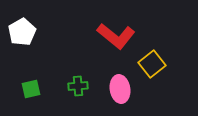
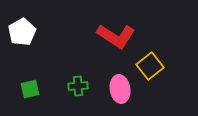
red L-shape: rotated 6 degrees counterclockwise
yellow square: moved 2 px left, 2 px down
green square: moved 1 px left
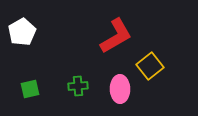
red L-shape: rotated 63 degrees counterclockwise
pink ellipse: rotated 8 degrees clockwise
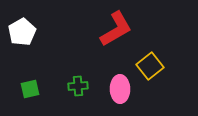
red L-shape: moved 7 px up
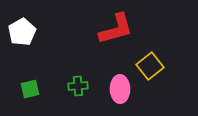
red L-shape: rotated 15 degrees clockwise
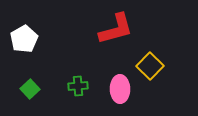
white pentagon: moved 2 px right, 7 px down
yellow square: rotated 8 degrees counterclockwise
green square: rotated 30 degrees counterclockwise
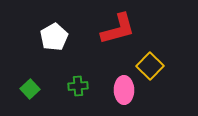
red L-shape: moved 2 px right
white pentagon: moved 30 px right, 2 px up
pink ellipse: moved 4 px right, 1 px down
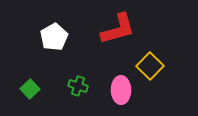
green cross: rotated 24 degrees clockwise
pink ellipse: moved 3 px left
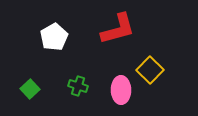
yellow square: moved 4 px down
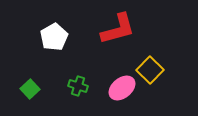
pink ellipse: moved 1 px right, 2 px up; rotated 52 degrees clockwise
